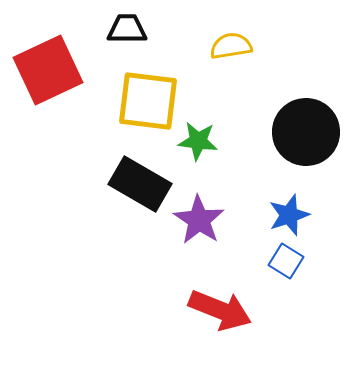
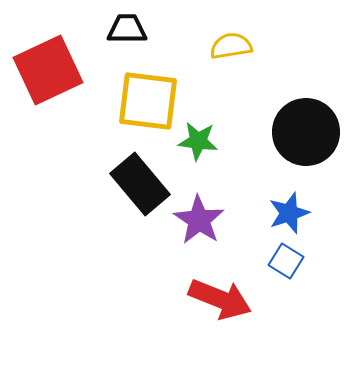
black rectangle: rotated 20 degrees clockwise
blue star: moved 2 px up
red arrow: moved 11 px up
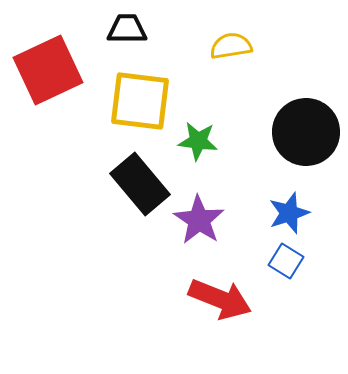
yellow square: moved 8 px left
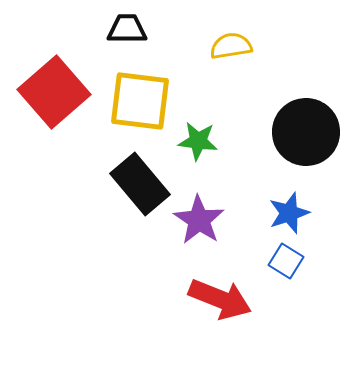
red square: moved 6 px right, 22 px down; rotated 16 degrees counterclockwise
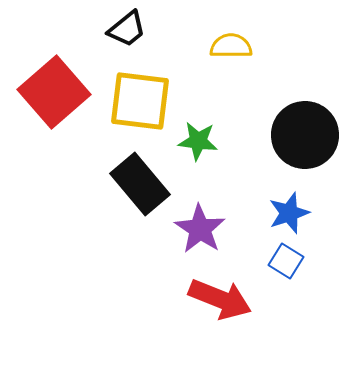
black trapezoid: rotated 141 degrees clockwise
yellow semicircle: rotated 9 degrees clockwise
black circle: moved 1 px left, 3 px down
purple star: moved 1 px right, 9 px down
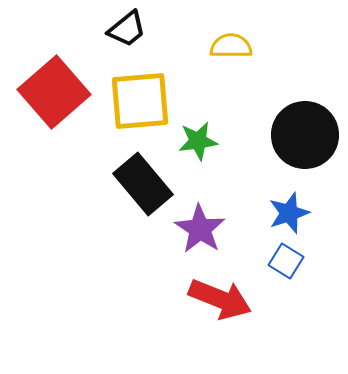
yellow square: rotated 12 degrees counterclockwise
green star: rotated 15 degrees counterclockwise
black rectangle: moved 3 px right
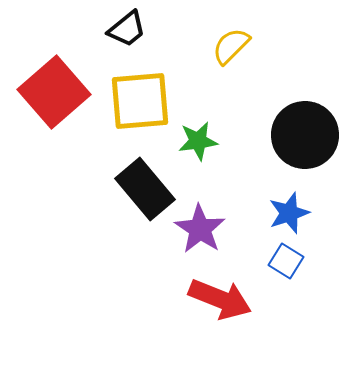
yellow semicircle: rotated 45 degrees counterclockwise
black rectangle: moved 2 px right, 5 px down
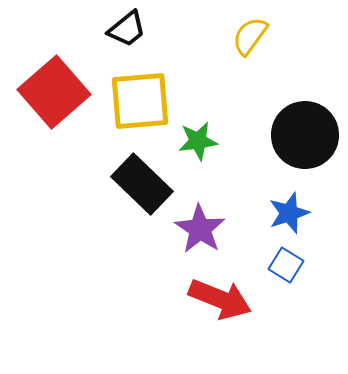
yellow semicircle: moved 19 px right, 10 px up; rotated 9 degrees counterclockwise
black rectangle: moved 3 px left, 5 px up; rotated 6 degrees counterclockwise
blue square: moved 4 px down
